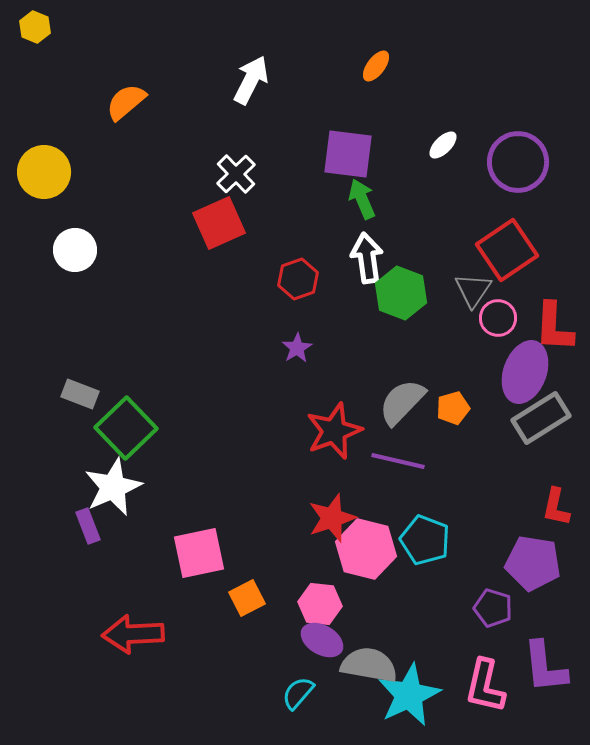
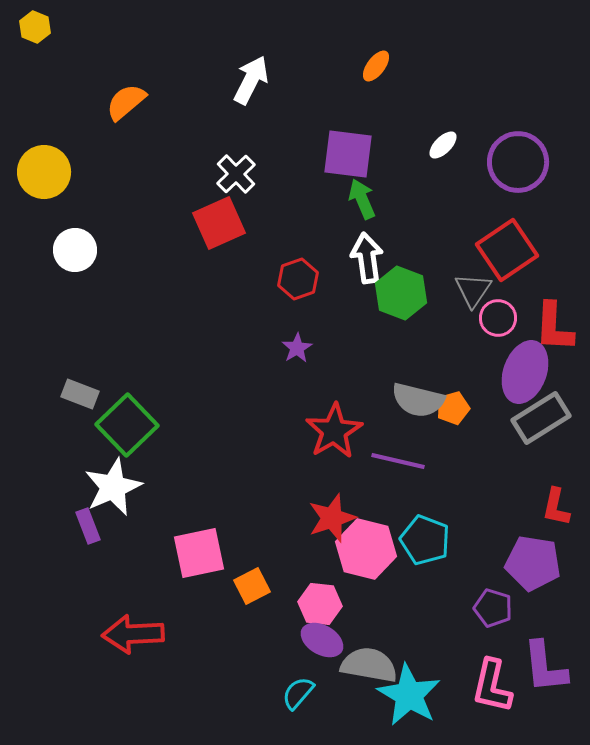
gray semicircle at (402, 402): moved 16 px right, 2 px up; rotated 120 degrees counterclockwise
green square at (126, 428): moved 1 px right, 3 px up
red star at (334, 431): rotated 10 degrees counterclockwise
orange square at (247, 598): moved 5 px right, 12 px up
pink L-shape at (485, 686): moved 7 px right
cyan star at (409, 695): rotated 16 degrees counterclockwise
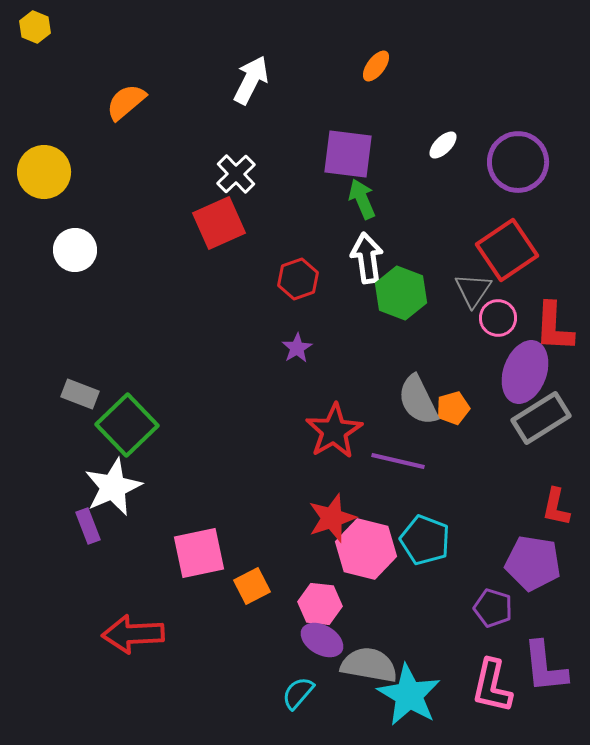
gray semicircle at (418, 400): rotated 50 degrees clockwise
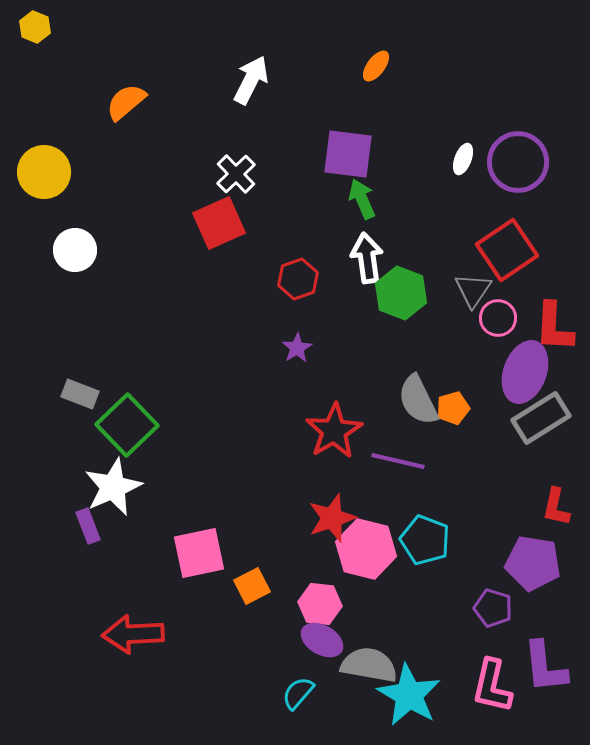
white ellipse at (443, 145): moved 20 px right, 14 px down; rotated 24 degrees counterclockwise
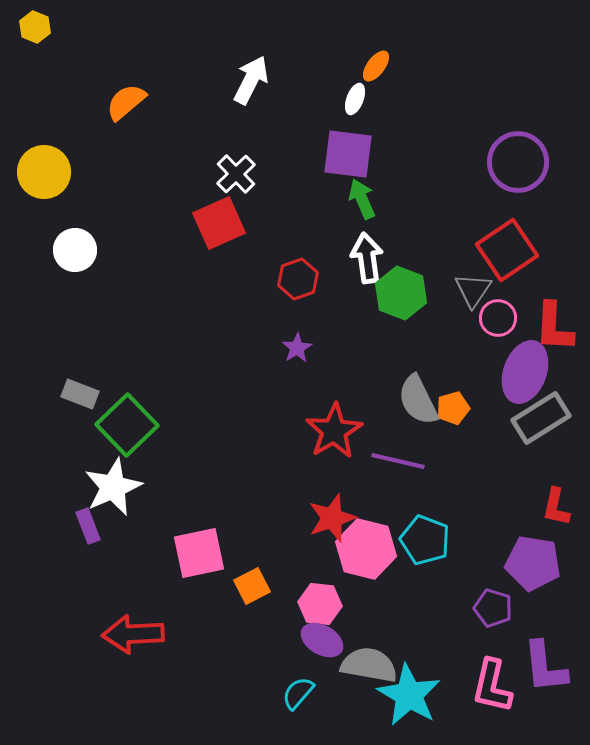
white ellipse at (463, 159): moved 108 px left, 60 px up
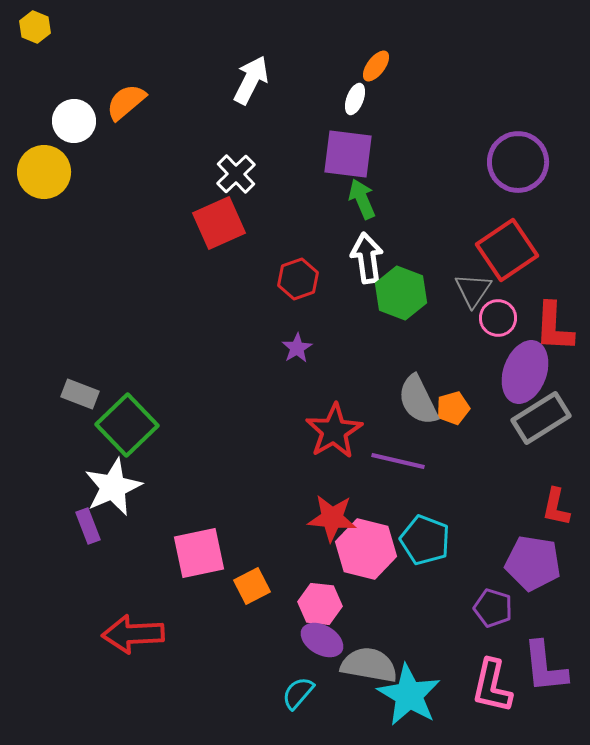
white circle at (75, 250): moved 1 px left, 129 px up
red star at (332, 518): rotated 24 degrees clockwise
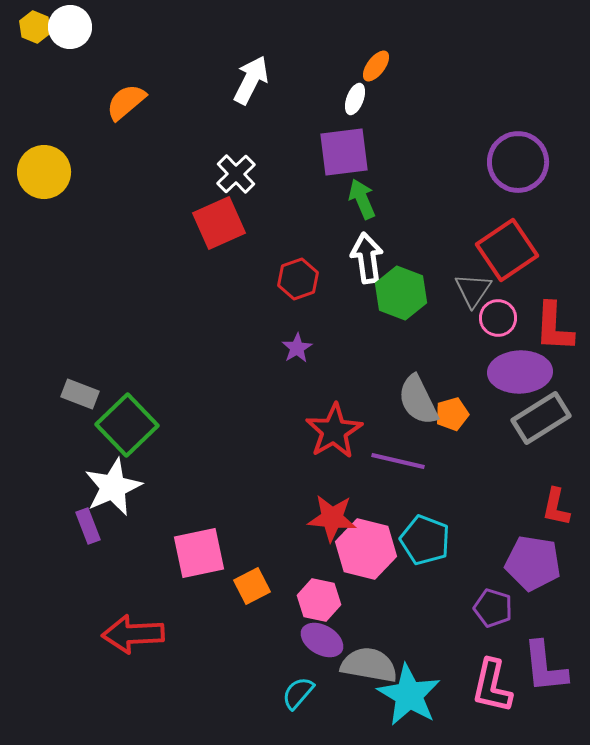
white circle at (74, 121): moved 4 px left, 94 px up
purple square at (348, 154): moved 4 px left, 2 px up; rotated 14 degrees counterclockwise
purple ellipse at (525, 372): moved 5 px left; rotated 68 degrees clockwise
orange pentagon at (453, 408): moved 1 px left, 6 px down
pink hexagon at (320, 604): moved 1 px left, 4 px up; rotated 6 degrees clockwise
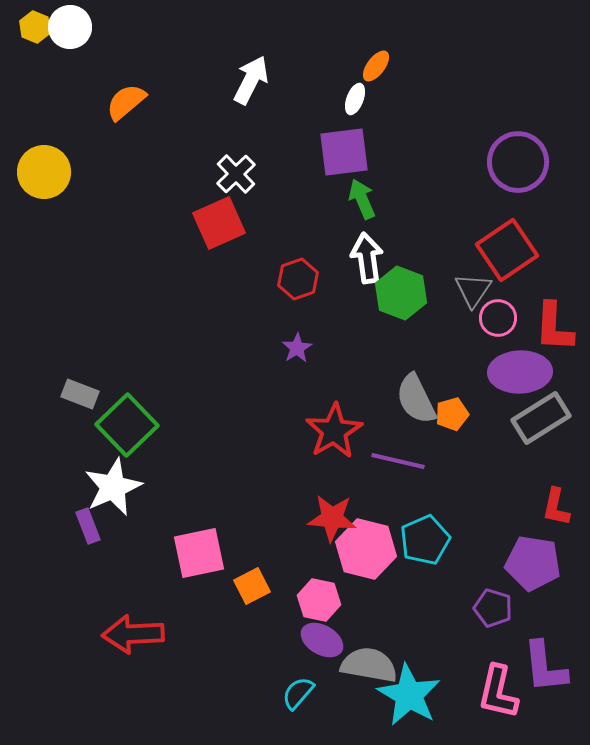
gray semicircle at (418, 400): moved 2 px left, 1 px up
cyan pentagon at (425, 540): rotated 27 degrees clockwise
pink L-shape at (492, 686): moved 6 px right, 6 px down
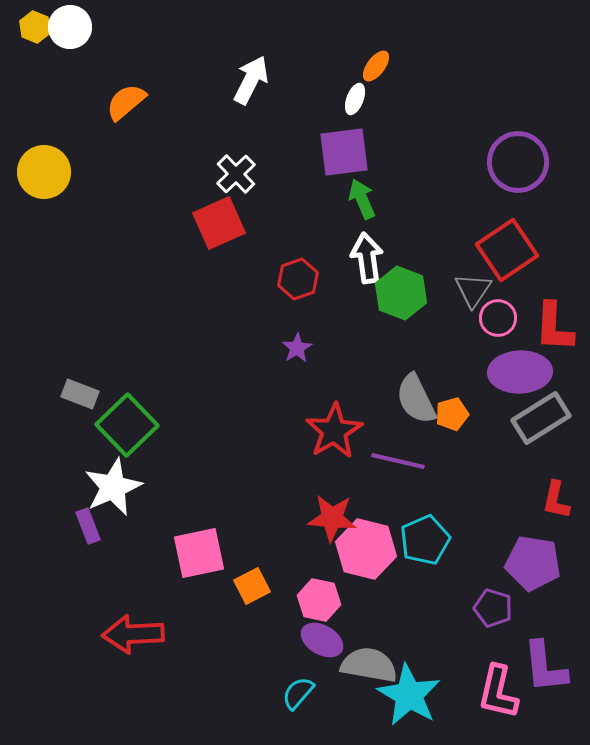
red L-shape at (556, 507): moved 7 px up
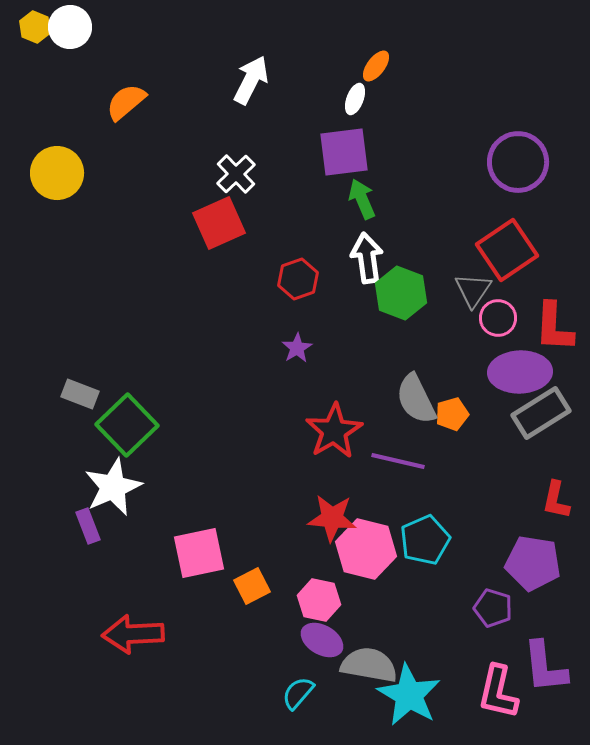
yellow circle at (44, 172): moved 13 px right, 1 px down
gray rectangle at (541, 418): moved 5 px up
